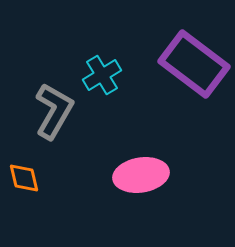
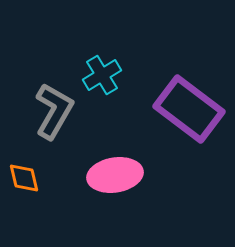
purple rectangle: moved 5 px left, 45 px down
pink ellipse: moved 26 px left
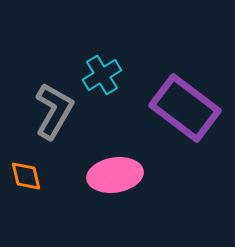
purple rectangle: moved 4 px left, 1 px up
orange diamond: moved 2 px right, 2 px up
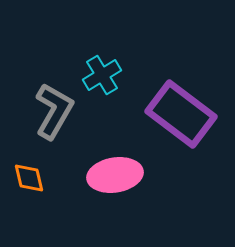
purple rectangle: moved 4 px left, 6 px down
orange diamond: moved 3 px right, 2 px down
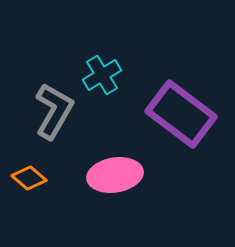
orange diamond: rotated 36 degrees counterclockwise
